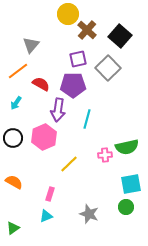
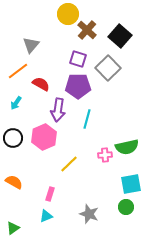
purple square: rotated 30 degrees clockwise
purple pentagon: moved 5 px right, 1 px down
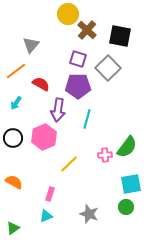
black square: rotated 30 degrees counterclockwise
orange line: moved 2 px left
green semicircle: rotated 40 degrees counterclockwise
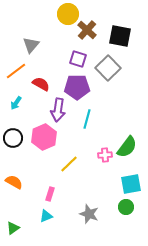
purple pentagon: moved 1 px left, 1 px down
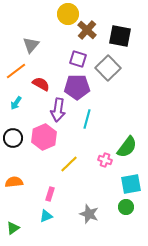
pink cross: moved 5 px down; rotated 24 degrees clockwise
orange semicircle: rotated 36 degrees counterclockwise
